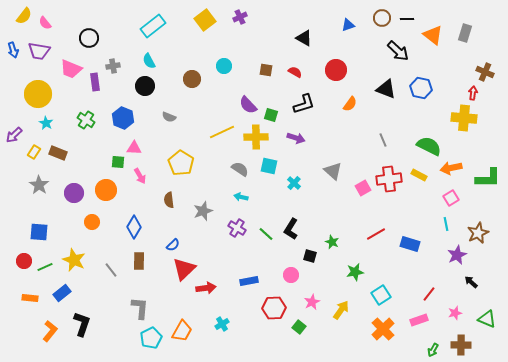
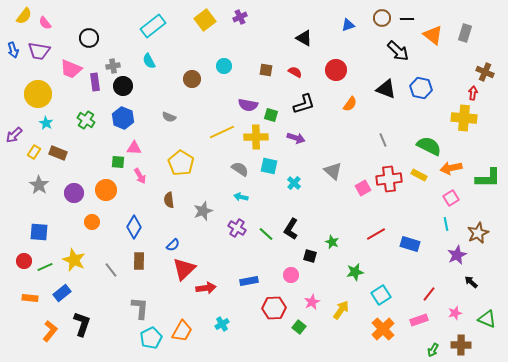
black circle at (145, 86): moved 22 px left
purple semicircle at (248, 105): rotated 36 degrees counterclockwise
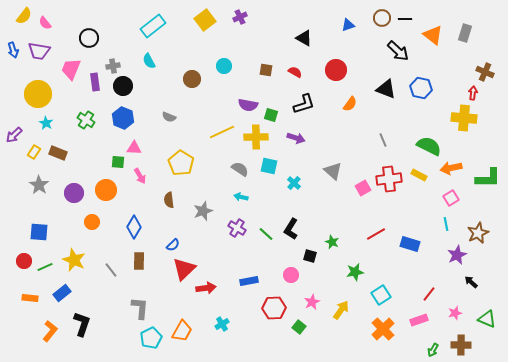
black line at (407, 19): moved 2 px left
pink trapezoid at (71, 69): rotated 90 degrees clockwise
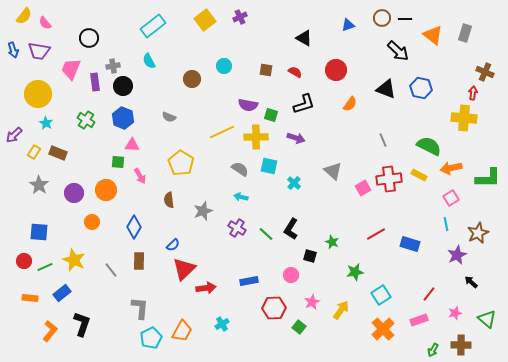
pink triangle at (134, 148): moved 2 px left, 3 px up
green triangle at (487, 319): rotated 18 degrees clockwise
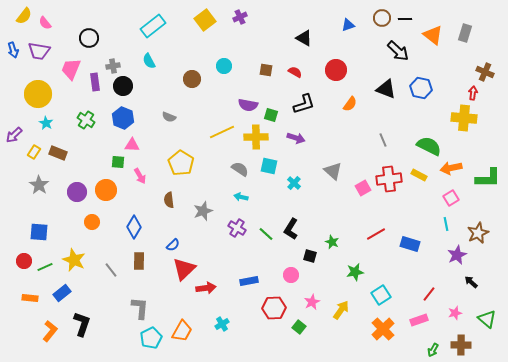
purple circle at (74, 193): moved 3 px right, 1 px up
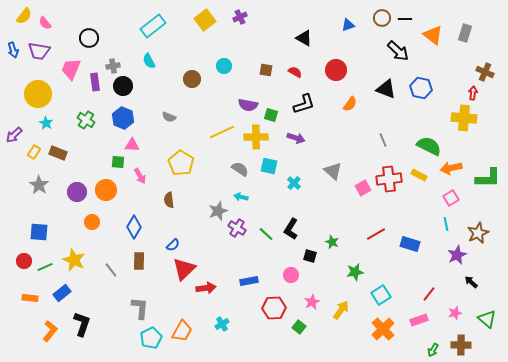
gray star at (203, 211): moved 15 px right
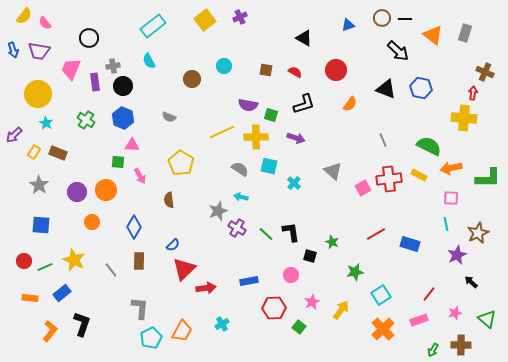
pink square at (451, 198): rotated 35 degrees clockwise
black L-shape at (291, 229): moved 3 px down; rotated 140 degrees clockwise
blue square at (39, 232): moved 2 px right, 7 px up
